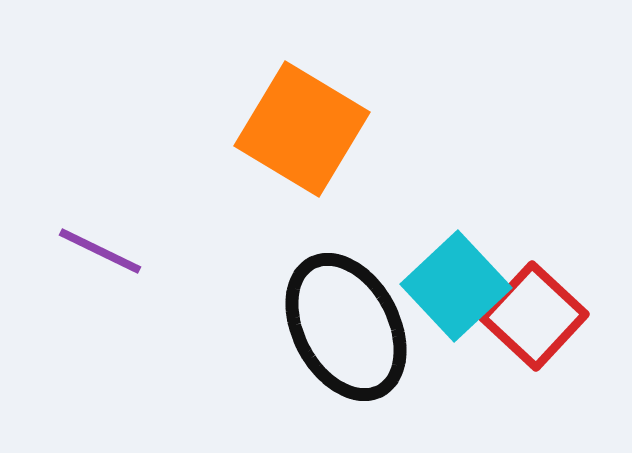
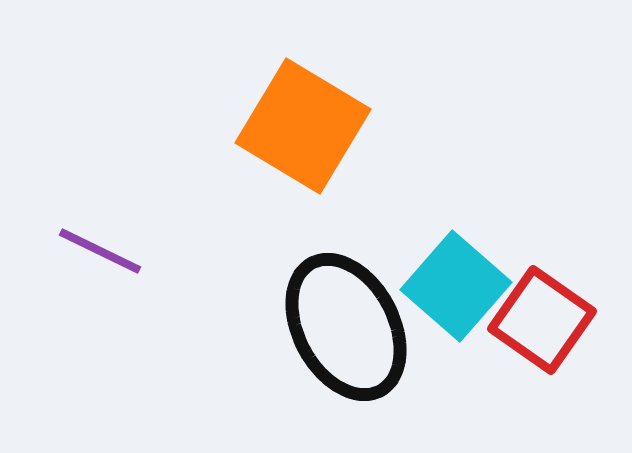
orange square: moved 1 px right, 3 px up
cyan square: rotated 6 degrees counterclockwise
red square: moved 8 px right, 4 px down; rotated 8 degrees counterclockwise
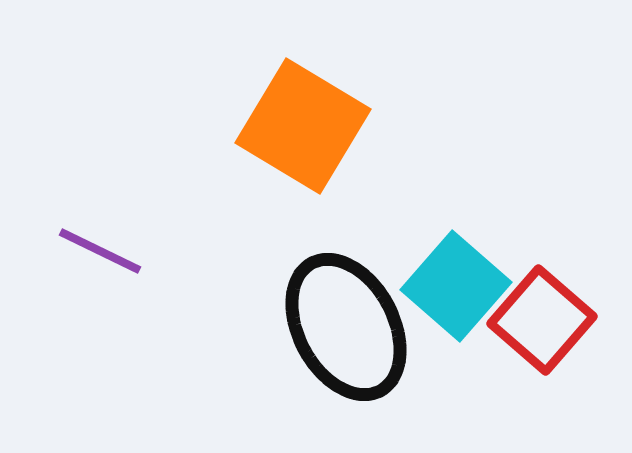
red square: rotated 6 degrees clockwise
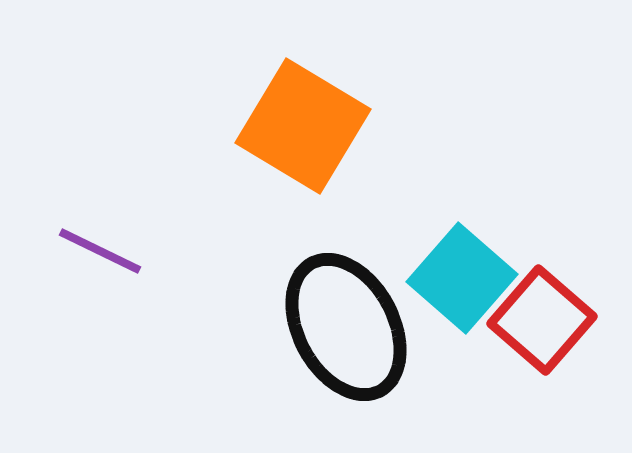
cyan square: moved 6 px right, 8 px up
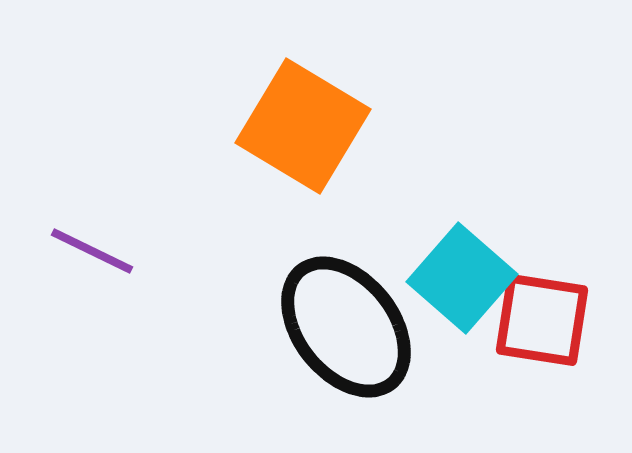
purple line: moved 8 px left
red square: rotated 32 degrees counterclockwise
black ellipse: rotated 10 degrees counterclockwise
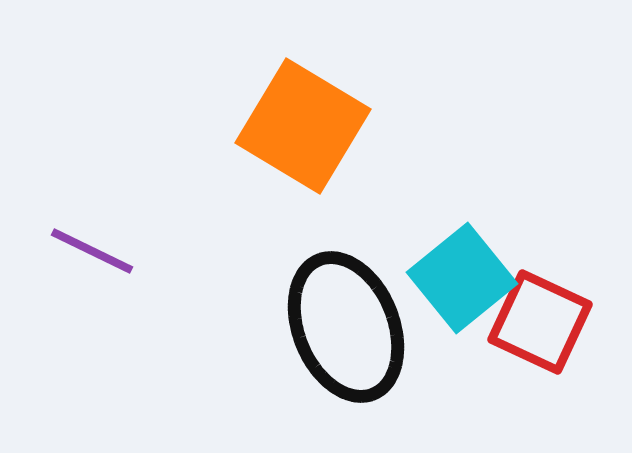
cyan square: rotated 10 degrees clockwise
red square: moved 2 px left, 2 px down; rotated 16 degrees clockwise
black ellipse: rotated 16 degrees clockwise
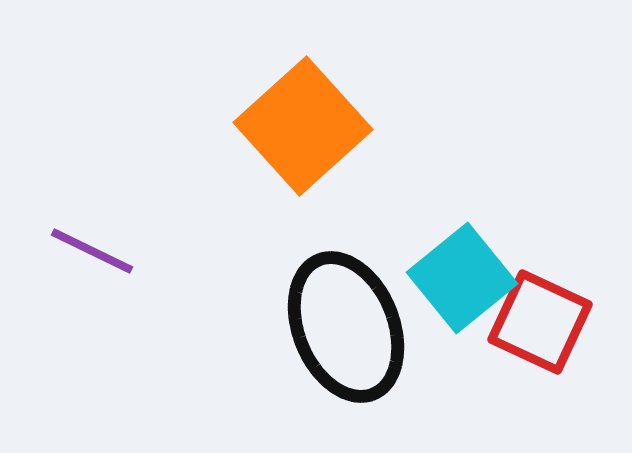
orange square: rotated 17 degrees clockwise
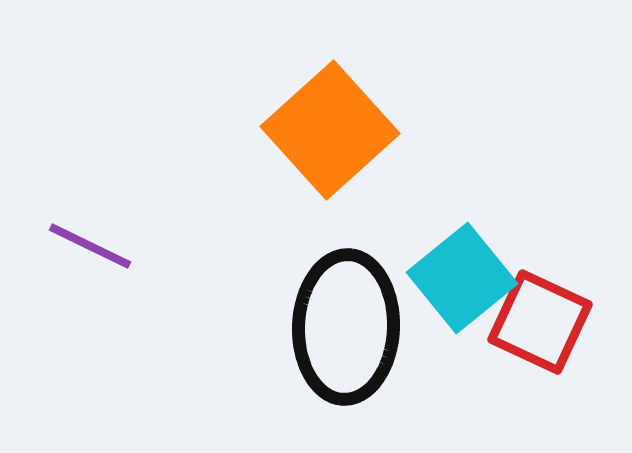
orange square: moved 27 px right, 4 px down
purple line: moved 2 px left, 5 px up
black ellipse: rotated 24 degrees clockwise
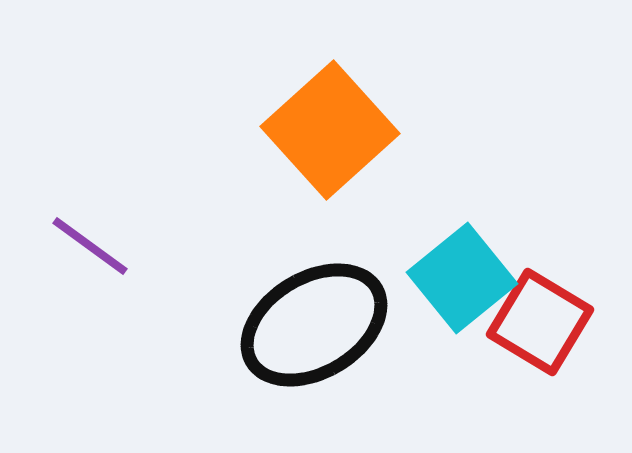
purple line: rotated 10 degrees clockwise
red square: rotated 6 degrees clockwise
black ellipse: moved 32 px left, 2 px up; rotated 57 degrees clockwise
